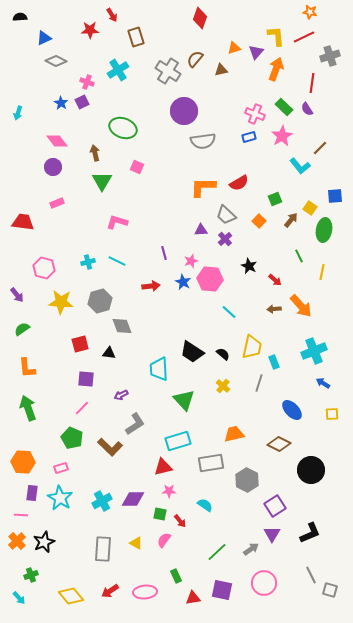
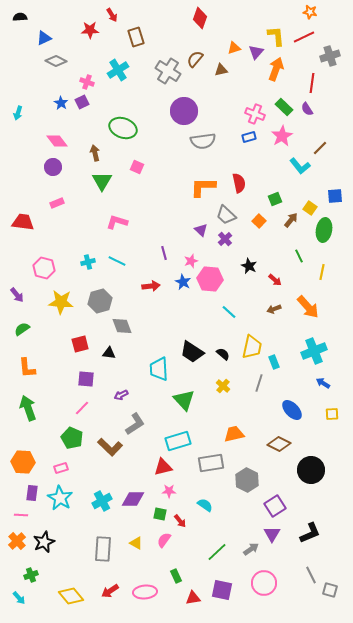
red semicircle at (239, 183): rotated 72 degrees counterclockwise
purple triangle at (201, 230): rotated 48 degrees clockwise
orange arrow at (301, 306): moved 7 px right, 1 px down
brown arrow at (274, 309): rotated 16 degrees counterclockwise
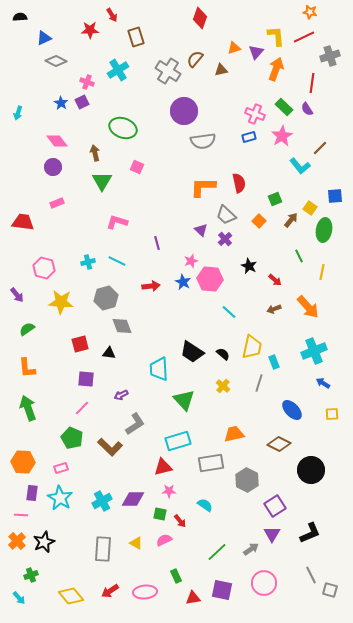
purple line at (164, 253): moved 7 px left, 10 px up
gray hexagon at (100, 301): moved 6 px right, 3 px up
green semicircle at (22, 329): moved 5 px right
pink semicircle at (164, 540): rotated 28 degrees clockwise
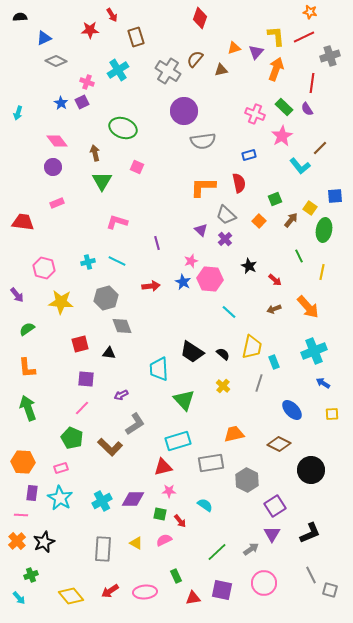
blue rectangle at (249, 137): moved 18 px down
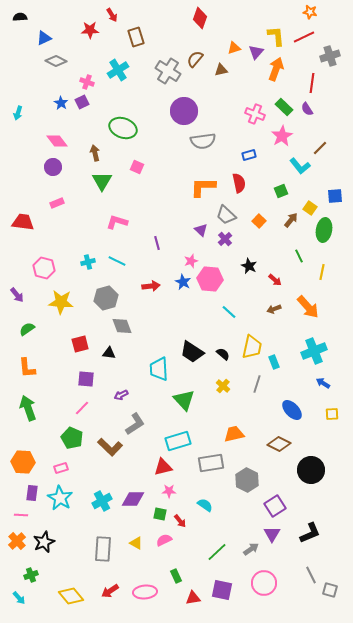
green square at (275, 199): moved 6 px right, 8 px up
gray line at (259, 383): moved 2 px left, 1 px down
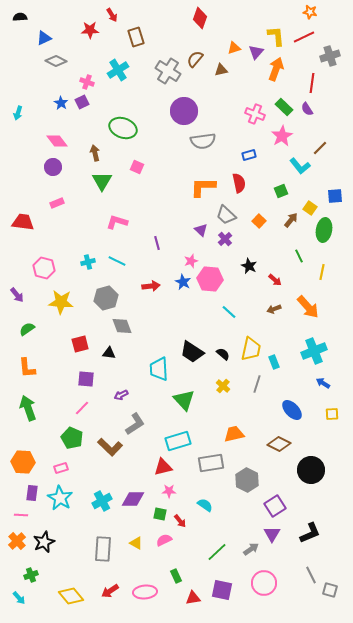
yellow trapezoid at (252, 347): moved 1 px left, 2 px down
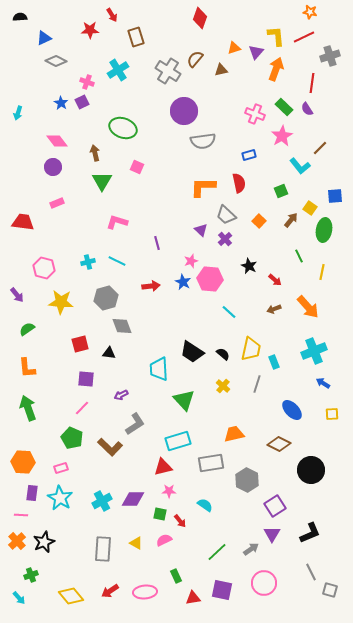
gray line at (311, 575): moved 3 px up
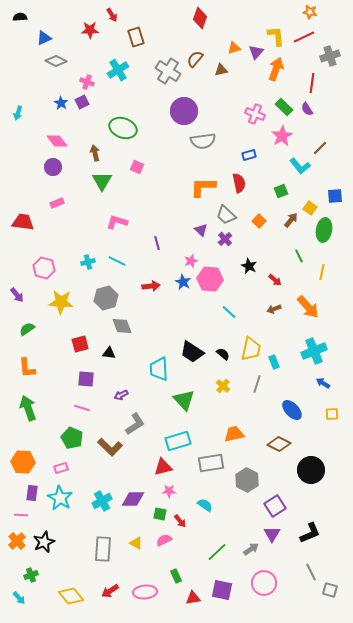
pink line at (82, 408): rotated 63 degrees clockwise
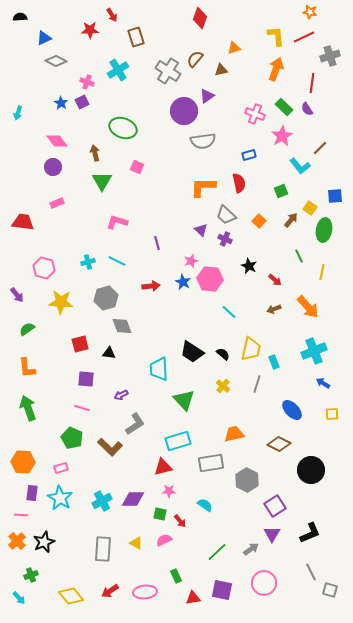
purple triangle at (256, 52): moved 49 px left, 44 px down; rotated 14 degrees clockwise
purple cross at (225, 239): rotated 24 degrees counterclockwise
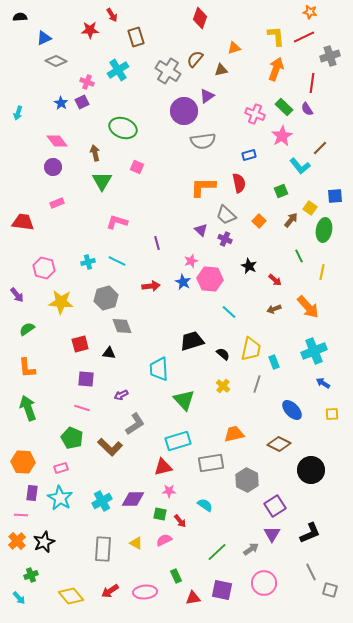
black trapezoid at (192, 352): moved 11 px up; rotated 130 degrees clockwise
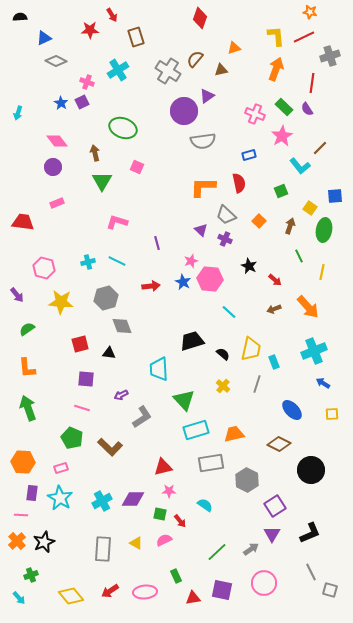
brown arrow at (291, 220): moved 1 px left, 6 px down; rotated 21 degrees counterclockwise
gray L-shape at (135, 424): moved 7 px right, 7 px up
cyan rectangle at (178, 441): moved 18 px right, 11 px up
